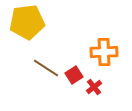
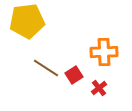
yellow pentagon: moved 1 px up
red cross: moved 5 px right, 1 px down
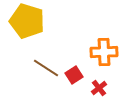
yellow pentagon: rotated 24 degrees clockwise
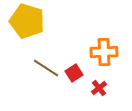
red square: moved 2 px up
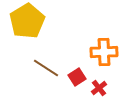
yellow pentagon: rotated 24 degrees clockwise
red square: moved 3 px right, 4 px down
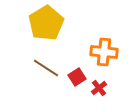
yellow pentagon: moved 19 px right, 2 px down
orange cross: rotated 8 degrees clockwise
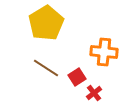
red cross: moved 5 px left, 5 px down
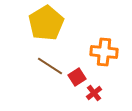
brown line: moved 4 px right, 2 px up
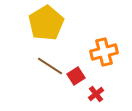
orange cross: rotated 20 degrees counterclockwise
red square: moved 1 px left, 1 px up
red cross: moved 2 px right, 1 px down
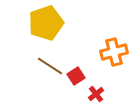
yellow pentagon: rotated 12 degrees clockwise
orange cross: moved 10 px right
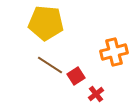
yellow pentagon: rotated 24 degrees clockwise
brown line: moved 1 px up
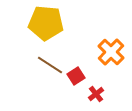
orange cross: moved 3 px left; rotated 32 degrees counterclockwise
